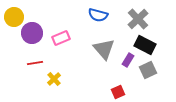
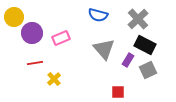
red square: rotated 24 degrees clockwise
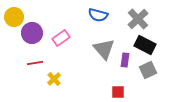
pink rectangle: rotated 12 degrees counterclockwise
purple rectangle: moved 3 px left; rotated 24 degrees counterclockwise
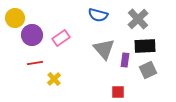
yellow circle: moved 1 px right, 1 px down
purple circle: moved 2 px down
black rectangle: moved 1 px down; rotated 30 degrees counterclockwise
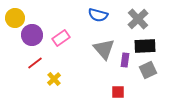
red line: rotated 28 degrees counterclockwise
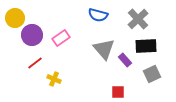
black rectangle: moved 1 px right
purple rectangle: rotated 48 degrees counterclockwise
gray square: moved 4 px right, 4 px down
yellow cross: rotated 24 degrees counterclockwise
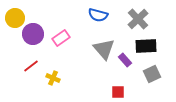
purple circle: moved 1 px right, 1 px up
red line: moved 4 px left, 3 px down
yellow cross: moved 1 px left, 1 px up
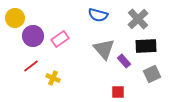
purple circle: moved 2 px down
pink rectangle: moved 1 px left, 1 px down
purple rectangle: moved 1 px left, 1 px down
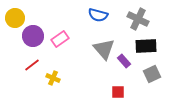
gray cross: rotated 20 degrees counterclockwise
red line: moved 1 px right, 1 px up
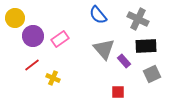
blue semicircle: rotated 36 degrees clockwise
